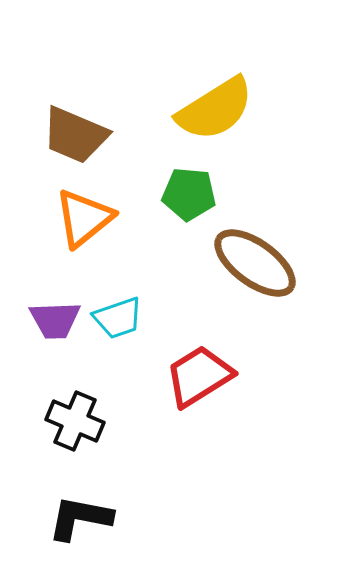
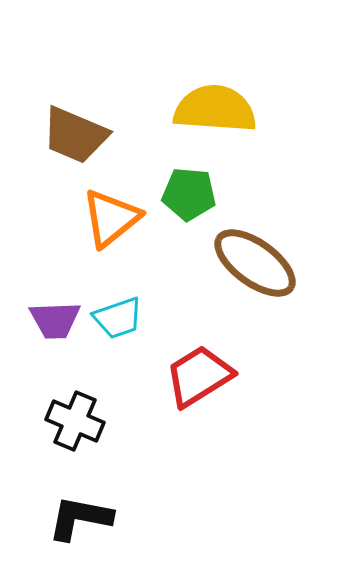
yellow semicircle: rotated 144 degrees counterclockwise
orange triangle: moved 27 px right
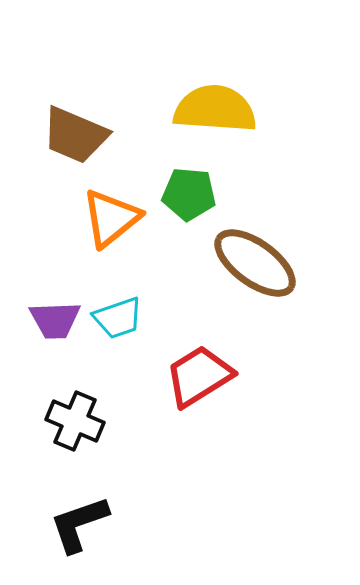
black L-shape: moved 1 px left, 6 px down; rotated 30 degrees counterclockwise
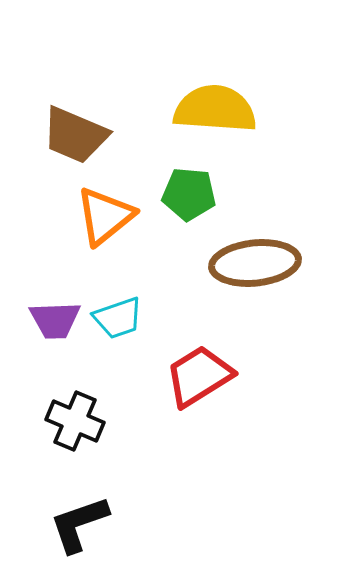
orange triangle: moved 6 px left, 2 px up
brown ellipse: rotated 42 degrees counterclockwise
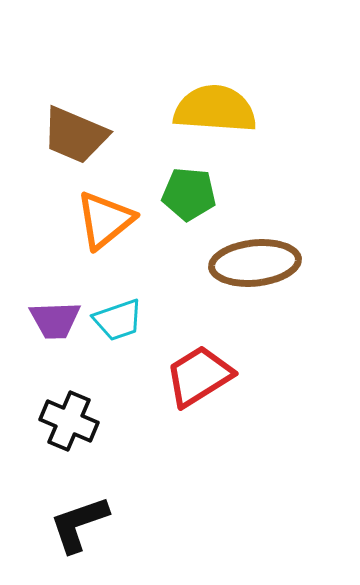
orange triangle: moved 4 px down
cyan trapezoid: moved 2 px down
black cross: moved 6 px left
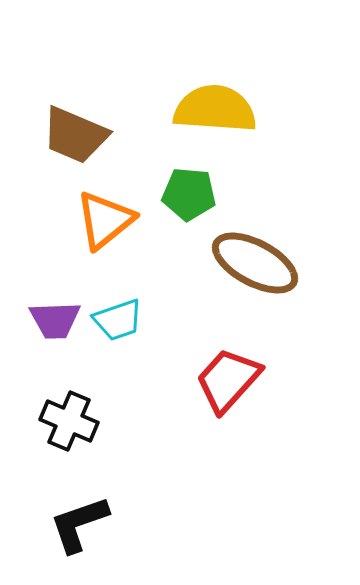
brown ellipse: rotated 34 degrees clockwise
red trapezoid: moved 29 px right, 4 px down; rotated 16 degrees counterclockwise
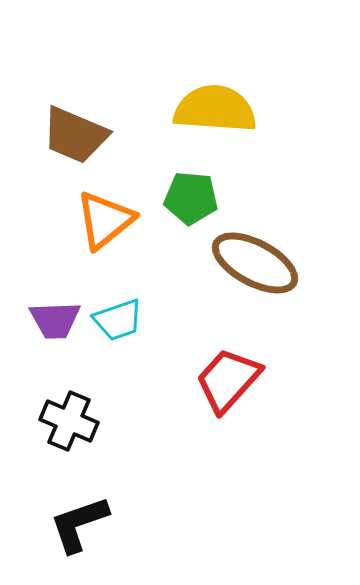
green pentagon: moved 2 px right, 4 px down
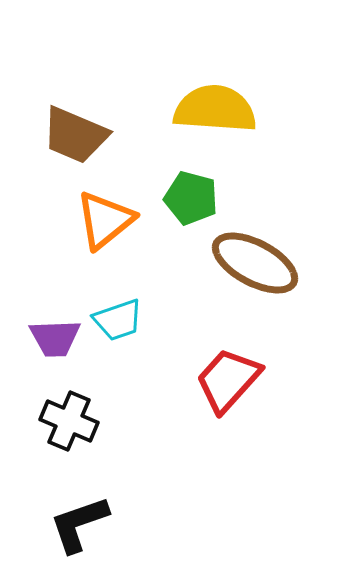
green pentagon: rotated 10 degrees clockwise
purple trapezoid: moved 18 px down
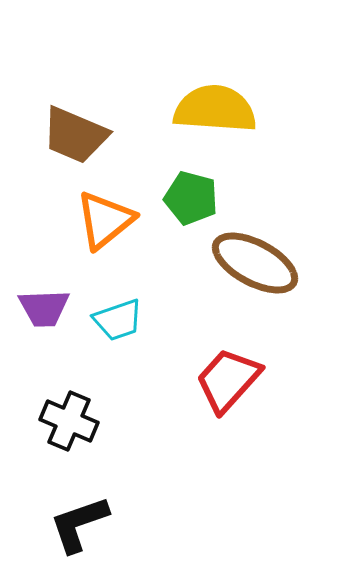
purple trapezoid: moved 11 px left, 30 px up
